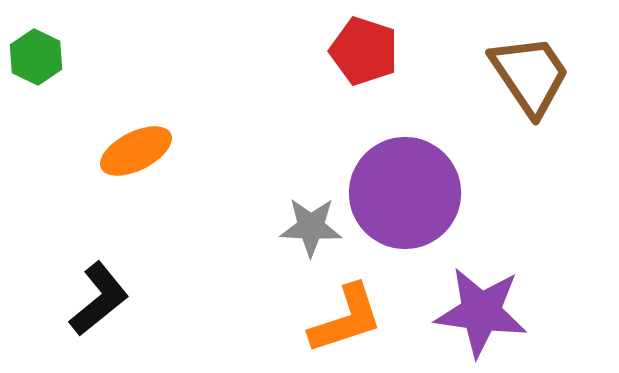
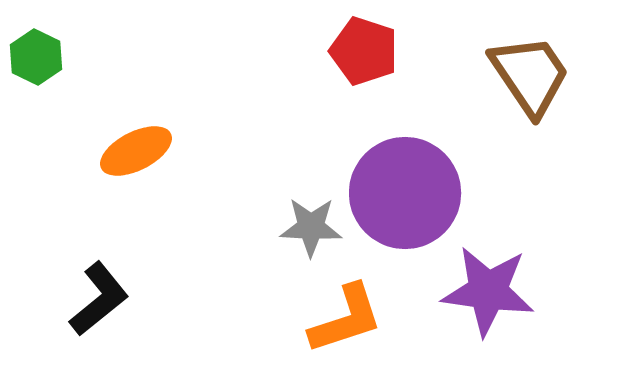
purple star: moved 7 px right, 21 px up
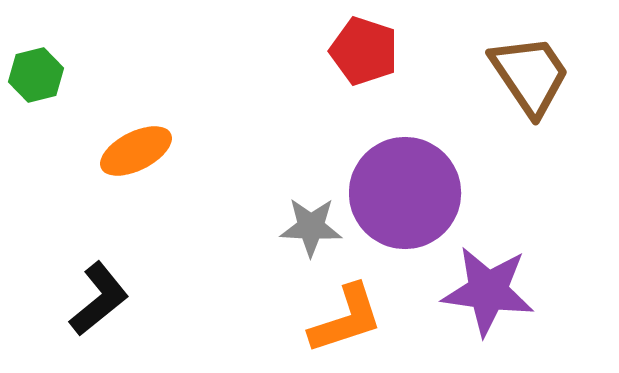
green hexagon: moved 18 px down; rotated 20 degrees clockwise
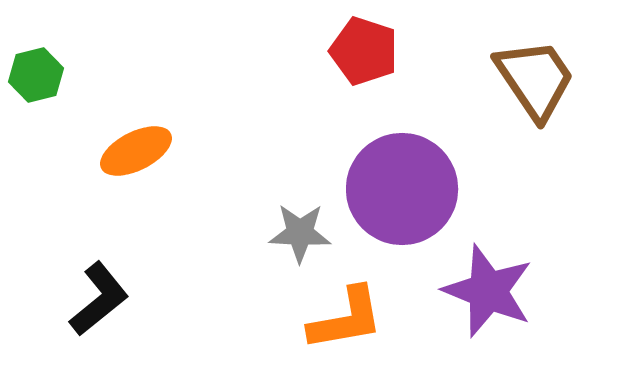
brown trapezoid: moved 5 px right, 4 px down
purple circle: moved 3 px left, 4 px up
gray star: moved 11 px left, 6 px down
purple star: rotated 14 degrees clockwise
orange L-shape: rotated 8 degrees clockwise
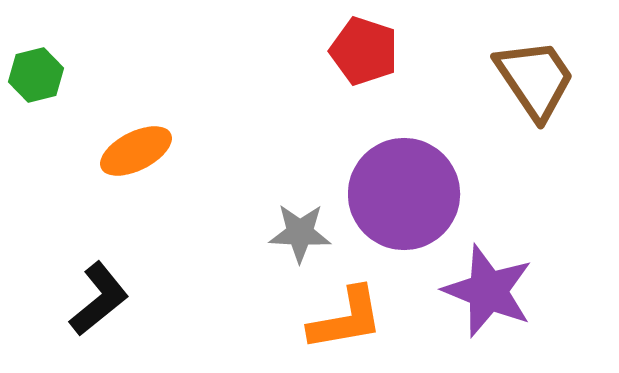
purple circle: moved 2 px right, 5 px down
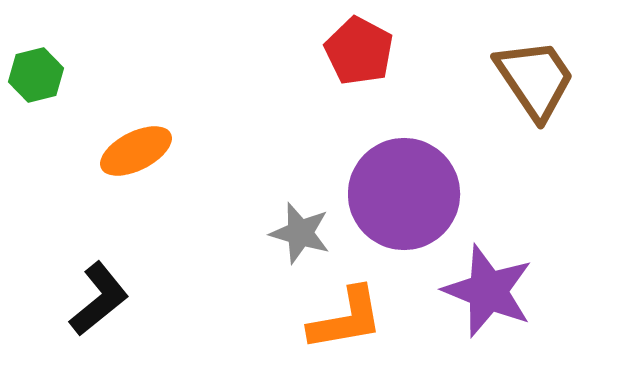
red pentagon: moved 5 px left; rotated 10 degrees clockwise
gray star: rotated 14 degrees clockwise
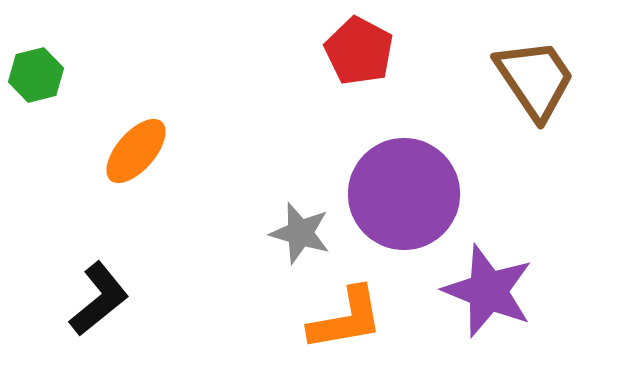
orange ellipse: rotated 22 degrees counterclockwise
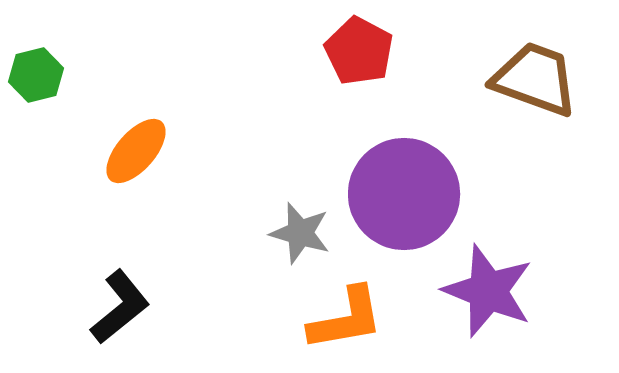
brown trapezoid: rotated 36 degrees counterclockwise
black L-shape: moved 21 px right, 8 px down
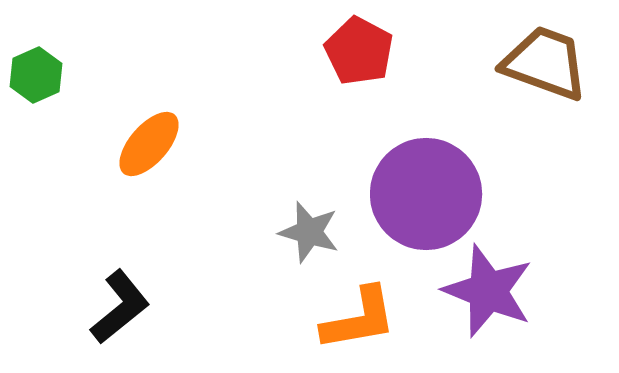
green hexagon: rotated 10 degrees counterclockwise
brown trapezoid: moved 10 px right, 16 px up
orange ellipse: moved 13 px right, 7 px up
purple circle: moved 22 px right
gray star: moved 9 px right, 1 px up
orange L-shape: moved 13 px right
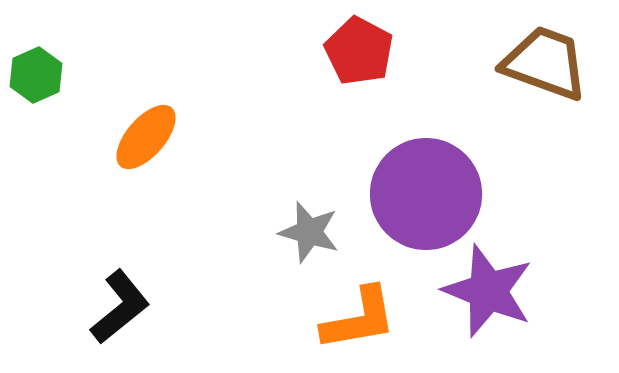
orange ellipse: moved 3 px left, 7 px up
